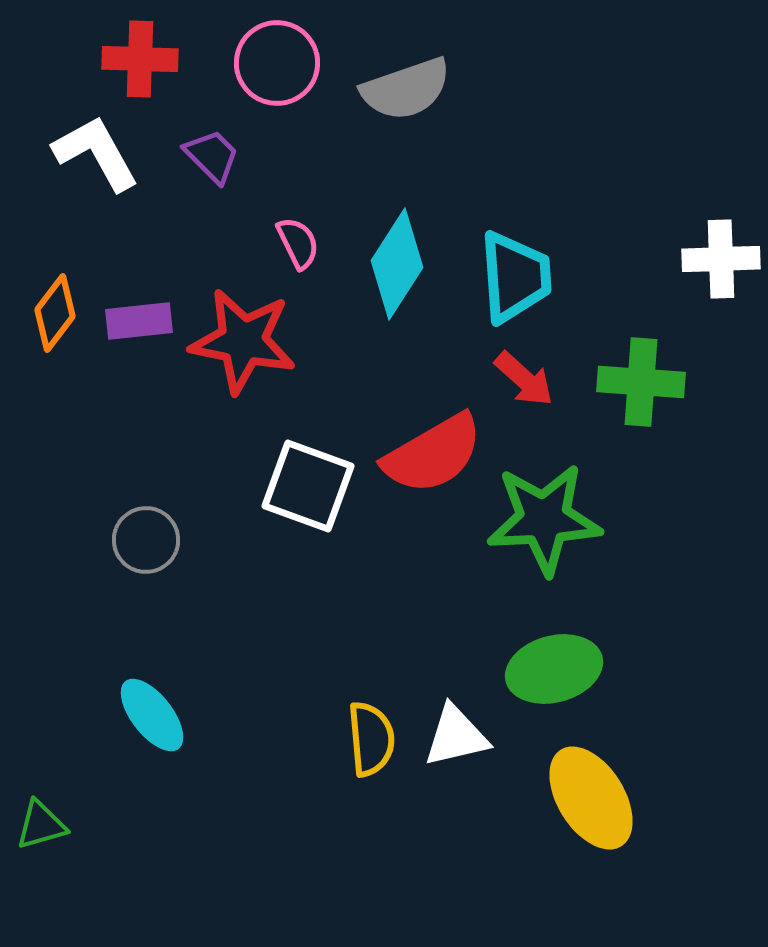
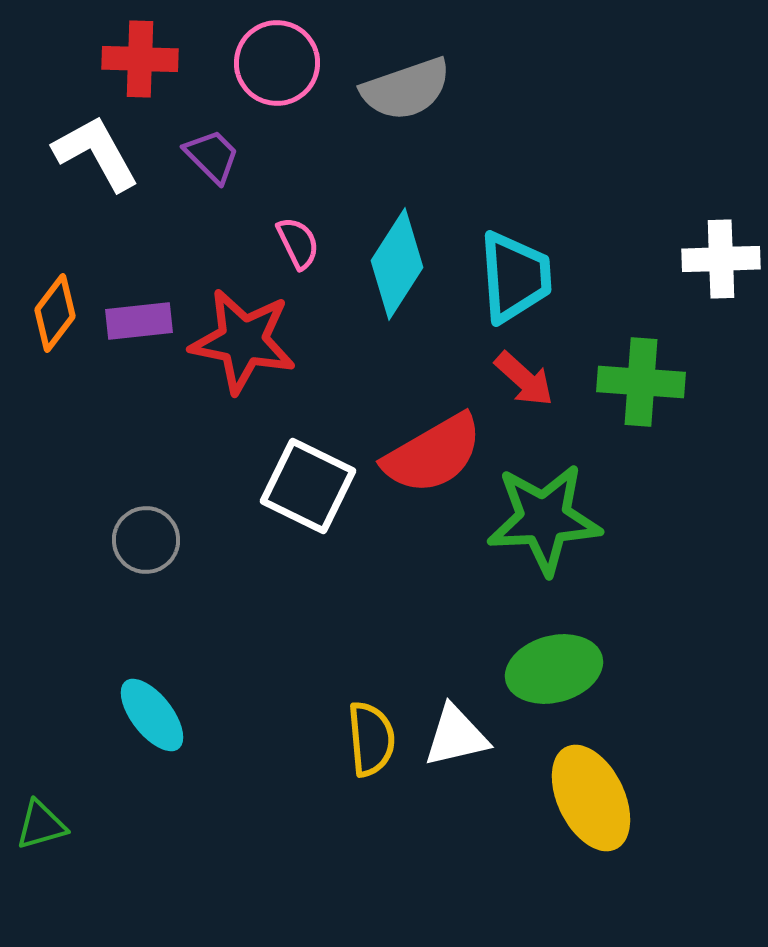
white square: rotated 6 degrees clockwise
yellow ellipse: rotated 6 degrees clockwise
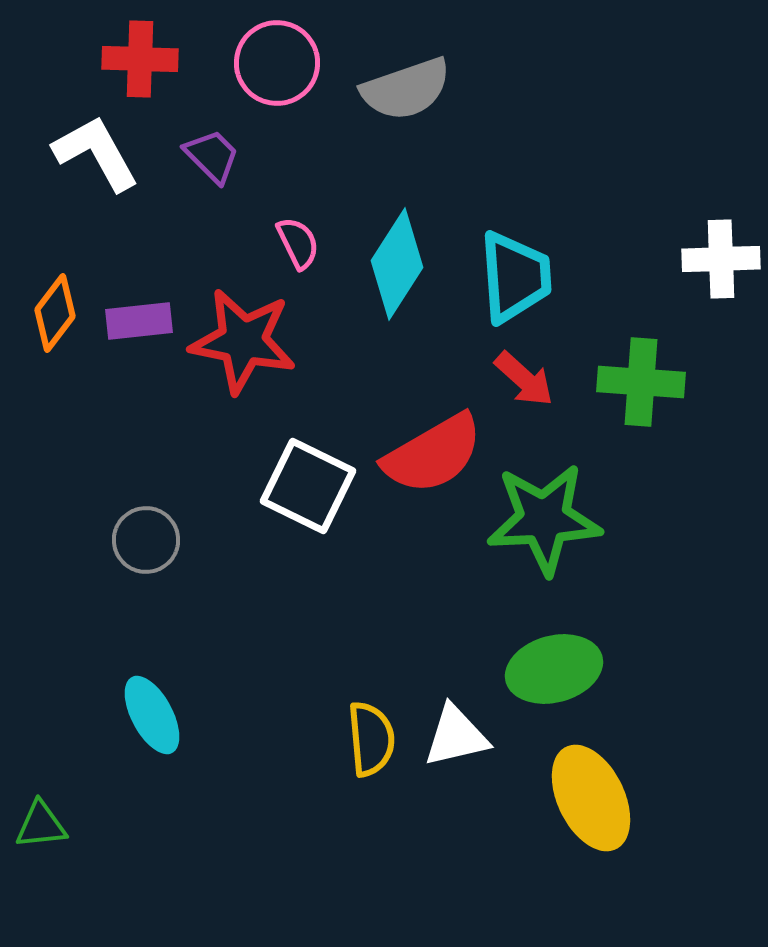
cyan ellipse: rotated 10 degrees clockwise
green triangle: rotated 10 degrees clockwise
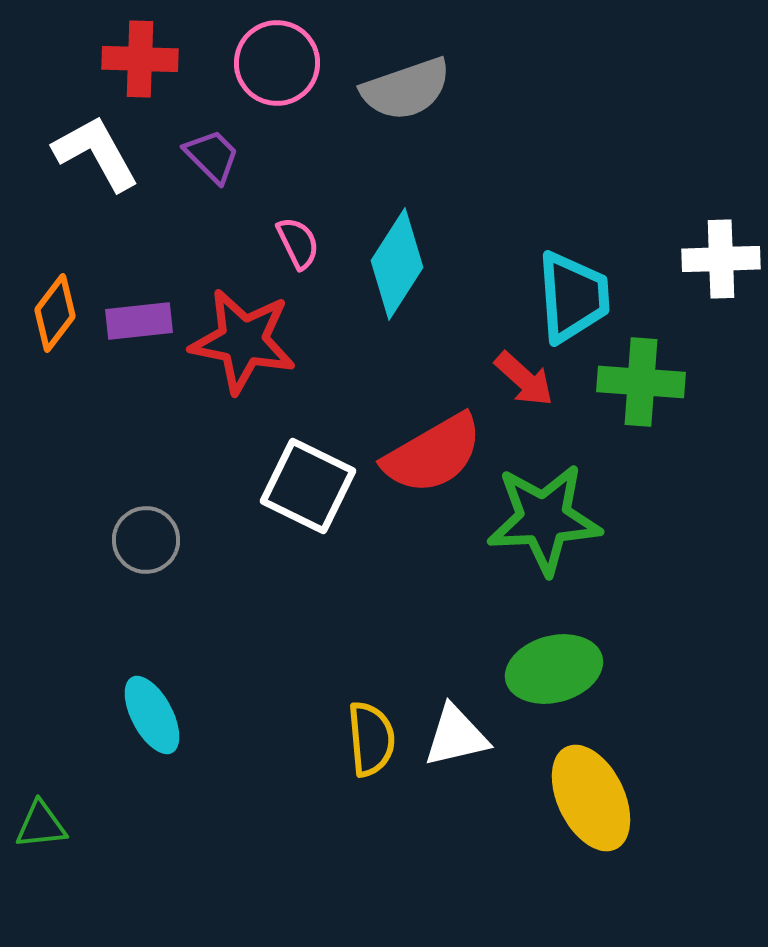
cyan trapezoid: moved 58 px right, 20 px down
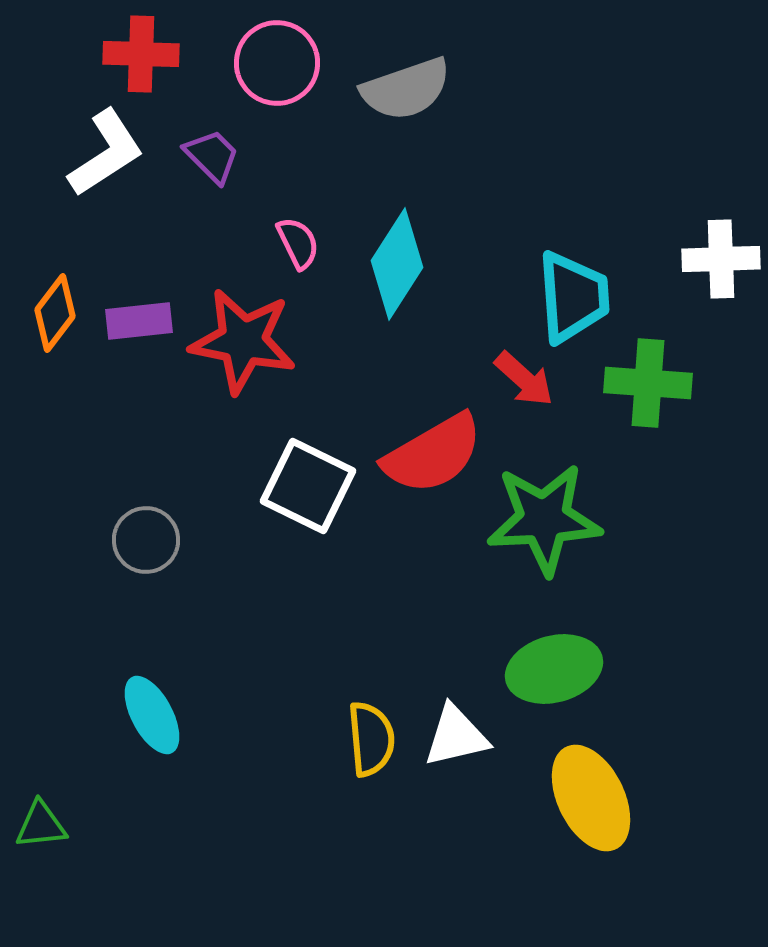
red cross: moved 1 px right, 5 px up
white L-shape: moved 10 px right; rotated 86 degrees clockwise
green cross: moved 7 px right, 1 px down
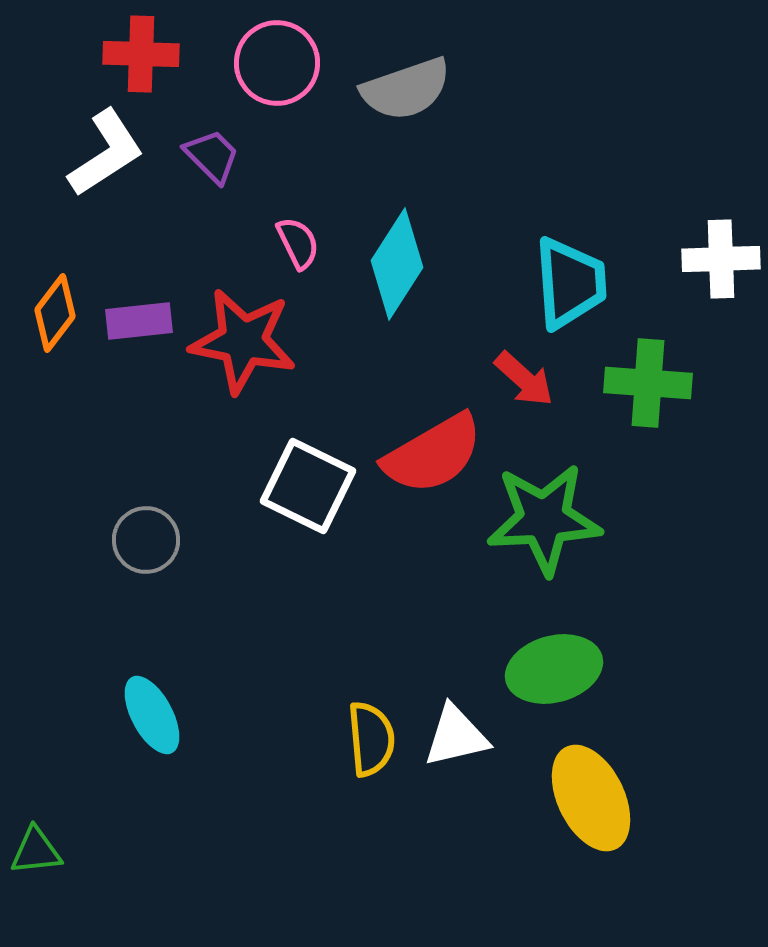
cyan trapezoid: moved 3 px left, 14 px up
green triangle: moved 5 px left, 26 px down
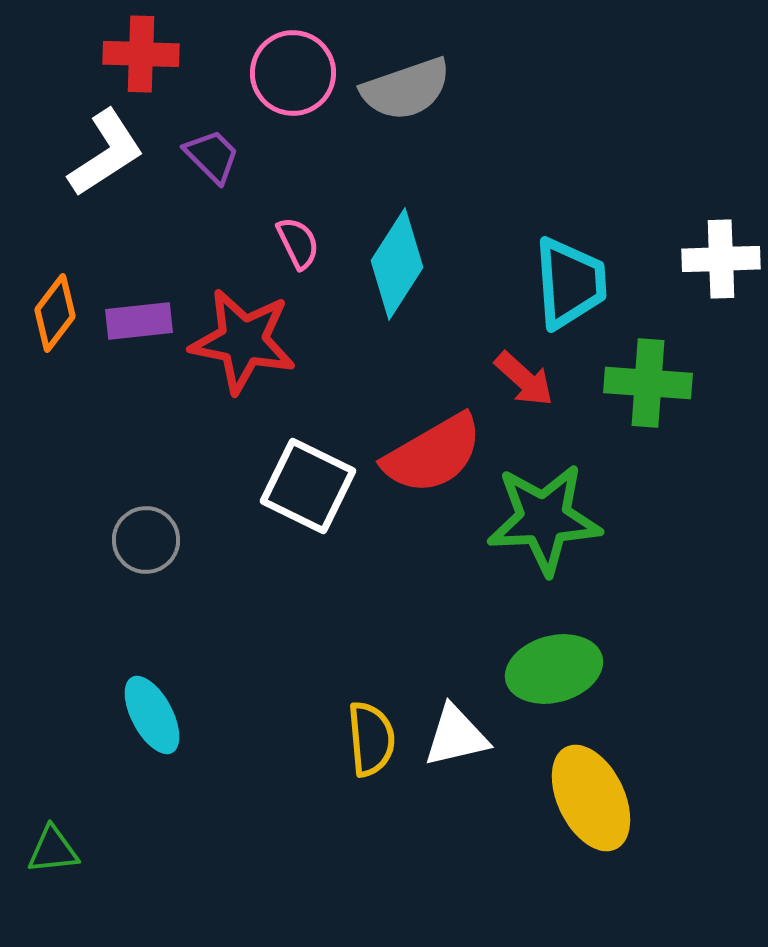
pink circle: moved 16 px right, 10 px down
green triangle: moved 17 px right, 1 px up
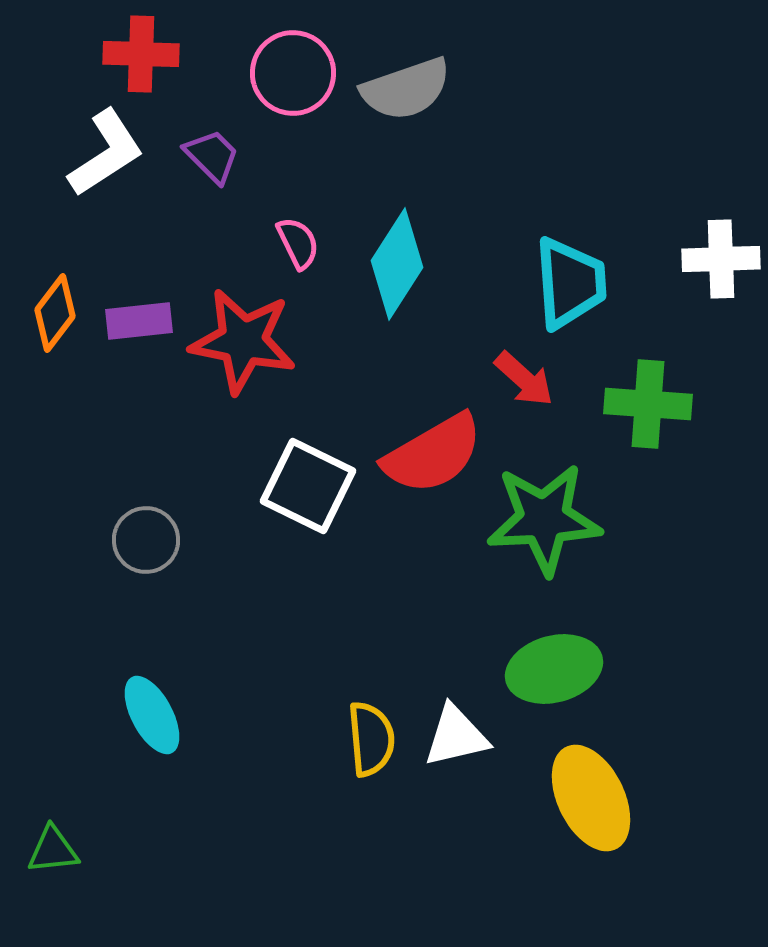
green cross: moved 21 px down
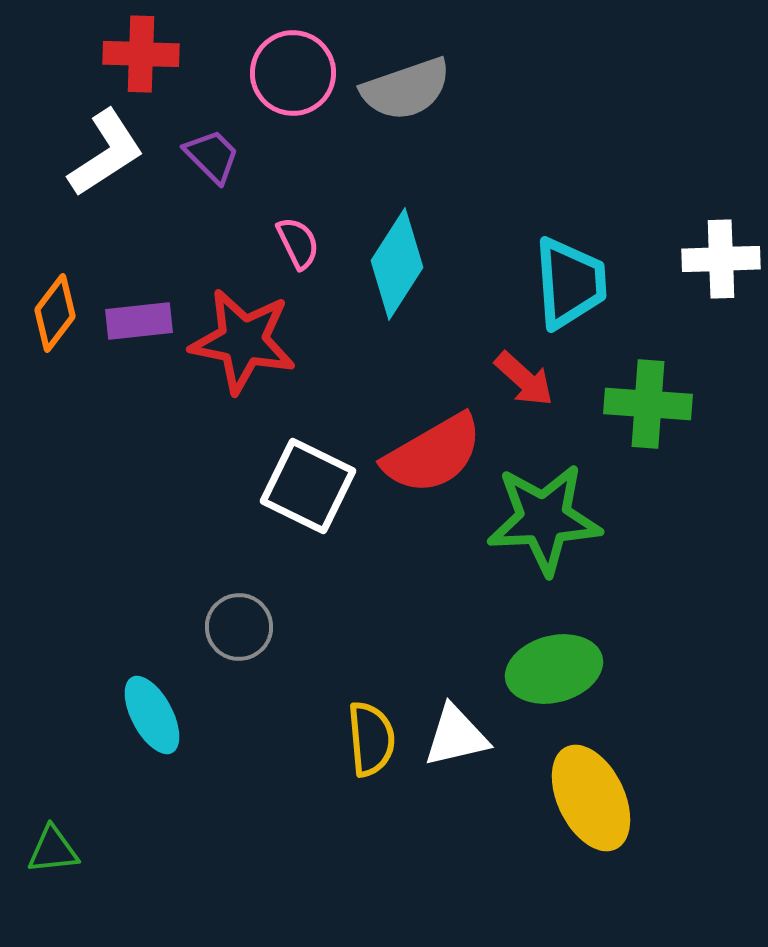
gray circle: moved 93 px right, 87 px down
